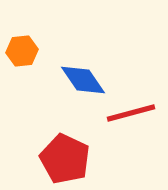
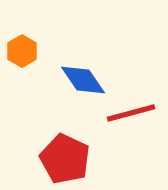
orange hexagon: rotated 24 degrees counterclockwise
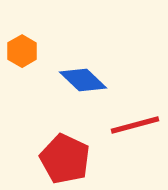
blue diamond: rotated 12 degrees counterclockwise
red line: moved 4 px right, 12 px down
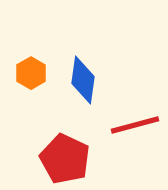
orange hexagon: moved 9 px right, 22 px down
blue diamond: rotated 54 degrees clockwise
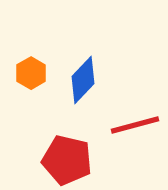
blue diamond: rotated 36 degrees clockwise
red pentagon: moved 2 px right, 1 px down; rotated 12 degrees counterclockwise
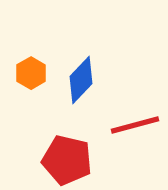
blue diamond: moved 2 px left
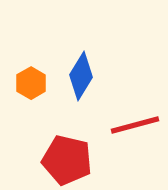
orange hexagon: moved 10 px down
blue diamond: moved 4 px up; rotated 12 degrees counterclockwise
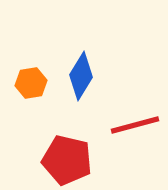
orange hexagon: rotated 20 degrees clockwise
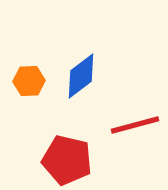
blue diamond: rotated 21 degrees clockwise
orange hexagon: moved 2 px left, 2 px up; rotated 8 degrees clockwise
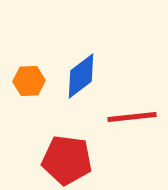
red line: moved 3 px left, 8 px up; rotated 9 degrees clockwise
red pentagon: rotated 6 degrees counterclockwise
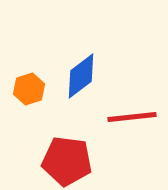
orange hexagon: moved 8 px down; rotated 16 degrees counterclockwise
red pentagon: moved 1 px down
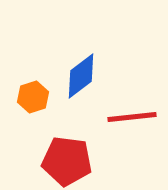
orange hexagon: moved 4 px right, 8 px down
